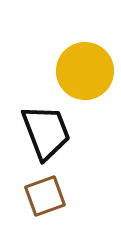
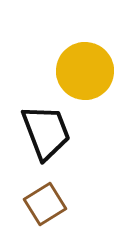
brown square: moved 8 px down; rotated 12 degrees counterclockwise
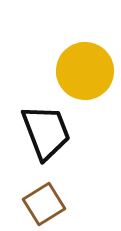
brown square: moved 1 px left
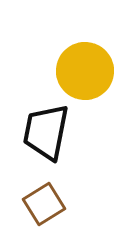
black trapezoid: rotated 148 degrees counterclockwise
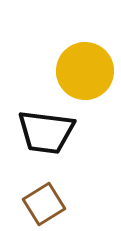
black trapezoid: rotated 94 degrees counterclockwise
